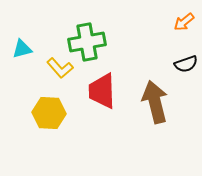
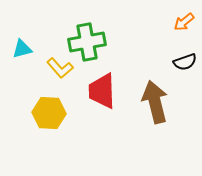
black semicircle: moved 1 px left, 2 px up
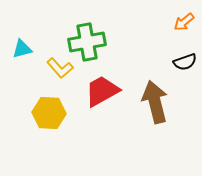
red trapezoid: rotated 63 degrees clockwise
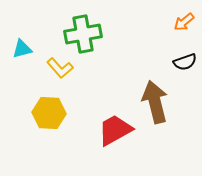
green cross: moved 4 px left, 8 px up
red trapezoid: moved 13 px right, 39 px down
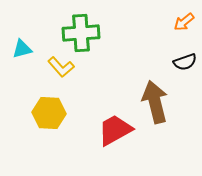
green cross: moved 2 px left, 1 px up; rotated 6 degrees clockwise
yellow L-shape: moved 1 px right, 1 px up
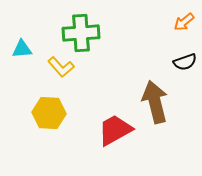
cyan triangle: rotated 10 degrees clockwise
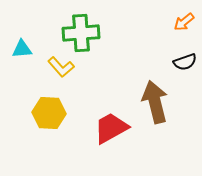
red trapezoid: moved 4 px left, 2 px up
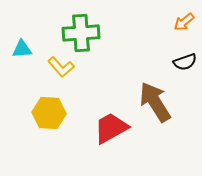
brown arrow: rotated 18 degrees counterclockwise
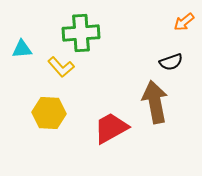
black semicircle: moved 14 px left
brown arrow: rotated 21 degrees clockwise
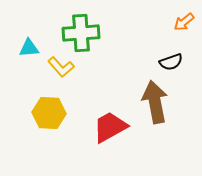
cyan triangle: moved 7 px right, 1 px up
red trapezoid: moved 1 px left, 1 px up
